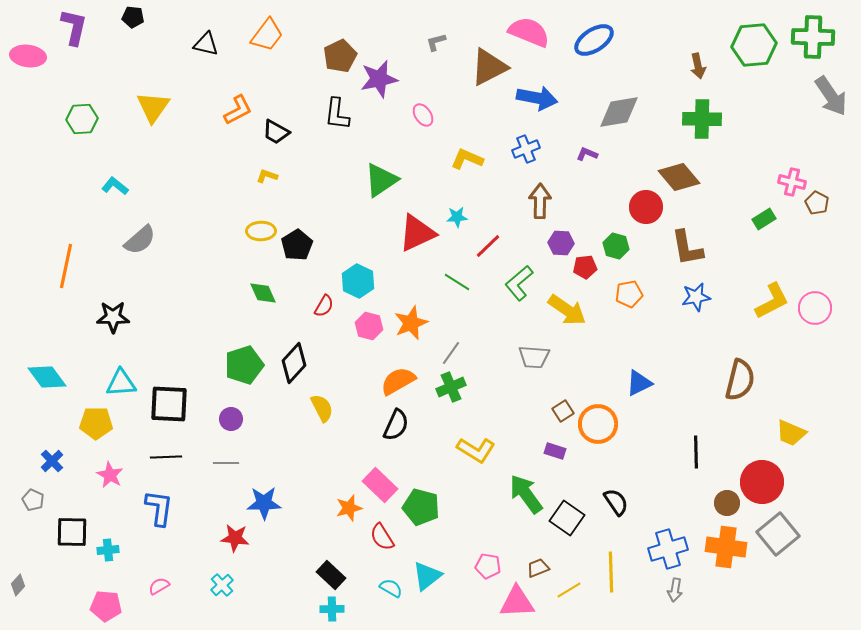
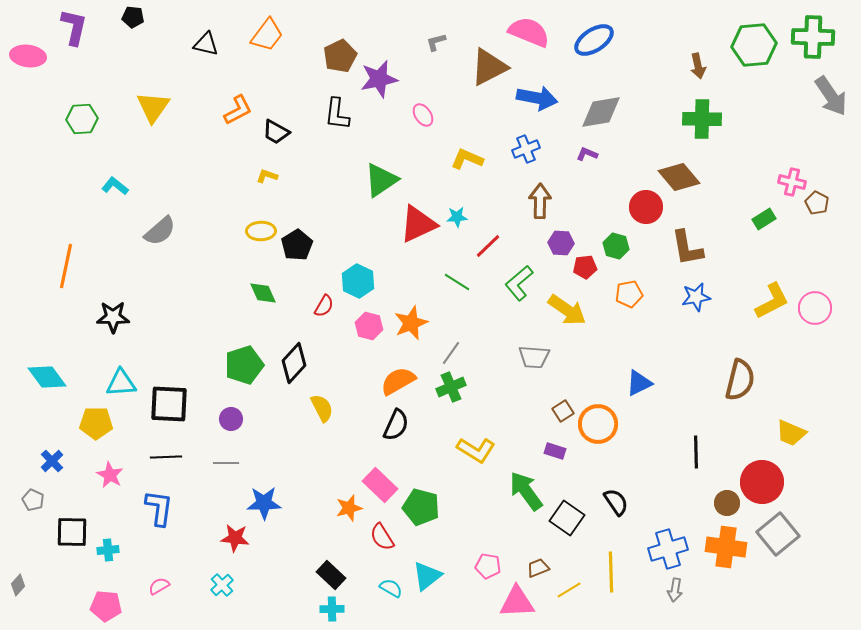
gray diamond at (619, 112): moved 18 px left
red triangle at (417, 233): moved 1 px right, 9 px up
gray semicircle at (140, 240): moved 20 px right, 9 px up
green arrow at (526, 494): moved 3 px up
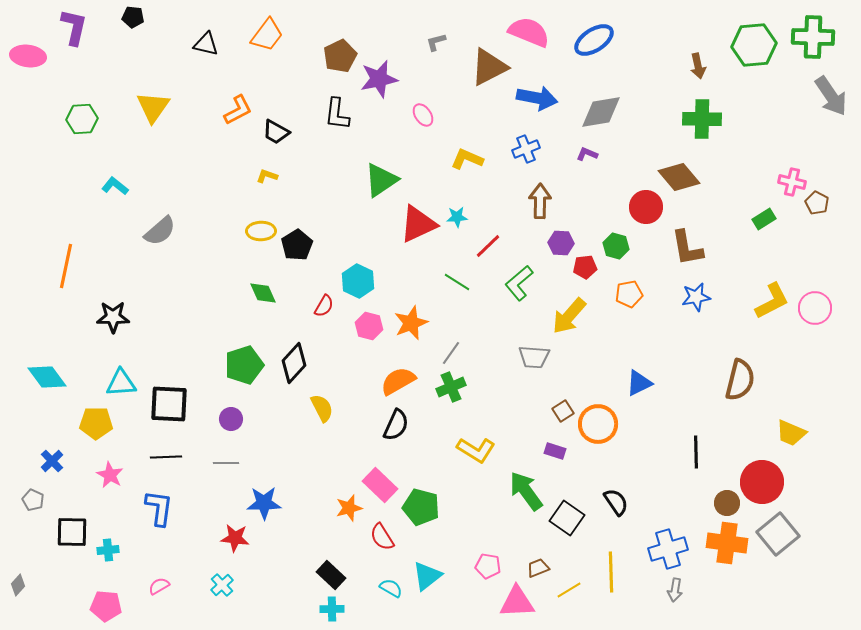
yellow arrow at (567, 310): moved 2 px right, 6 px down; rotated 96 degrees clockwise
orange cross at (726, 547): moved 1 px right, 4 px up
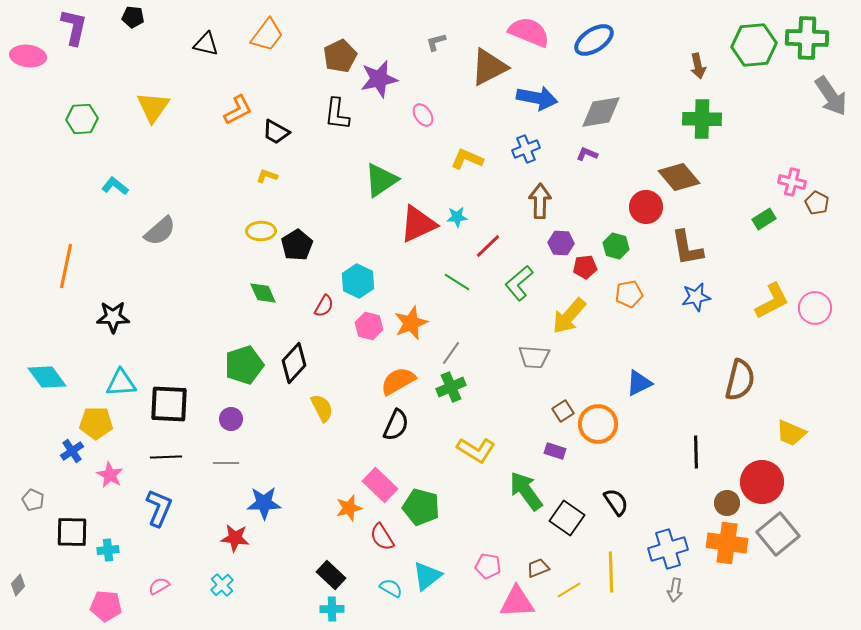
green cross at (813, 37): moved 6 px left, 1 px down
blue cross at (52, 461): moved 20 px right, 10 px up; rotated 10 degrees clockwise
blue L-shape at (159, 508): rotated 15 degrees clockwise
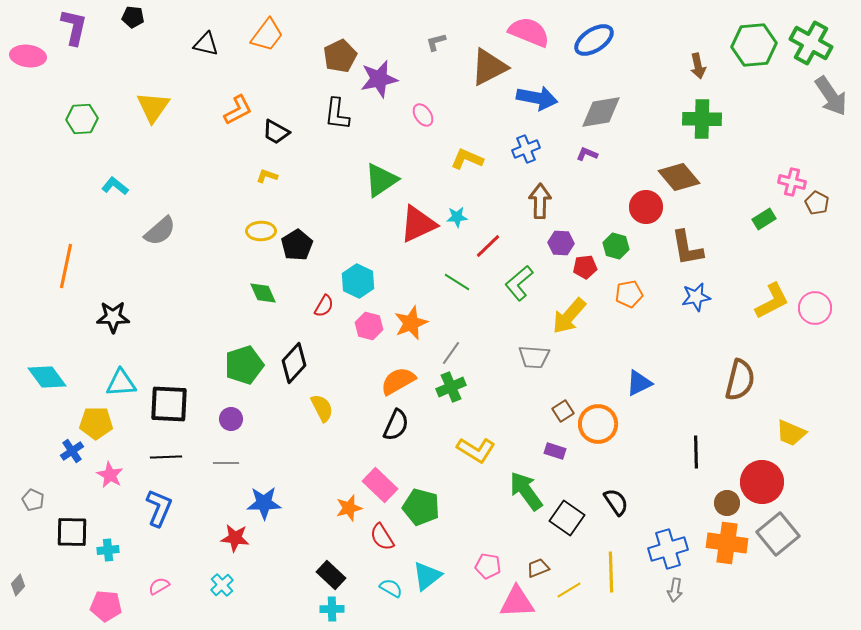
green cross at (807, 38): moved 4 px right, 5 px down; rotated 27 degrees clockwise
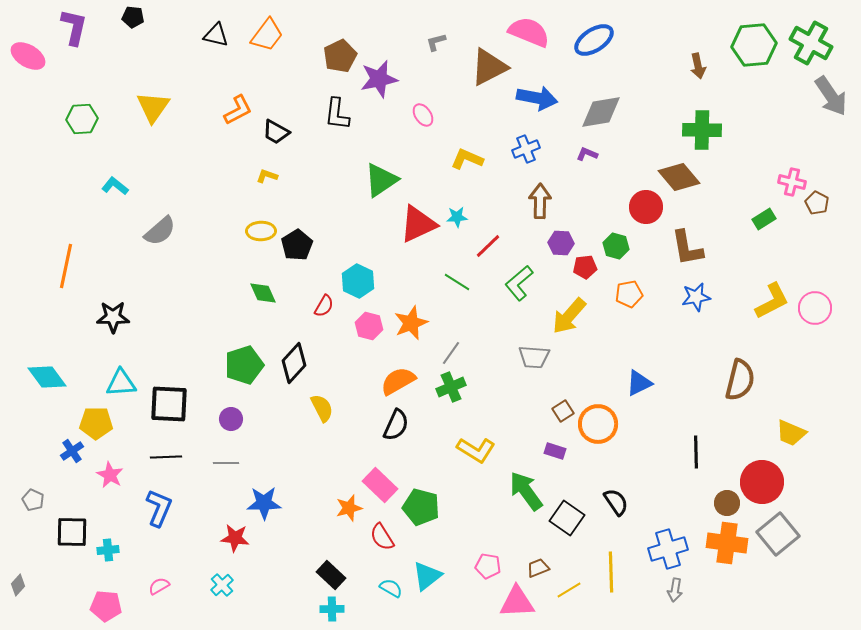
black triangle at (206, 44): moved 10 px right, 9 px up
pink ellipse at (28, 56): rotated 24 degrees clockwise
green cross at (702, 119): moved 11 px down
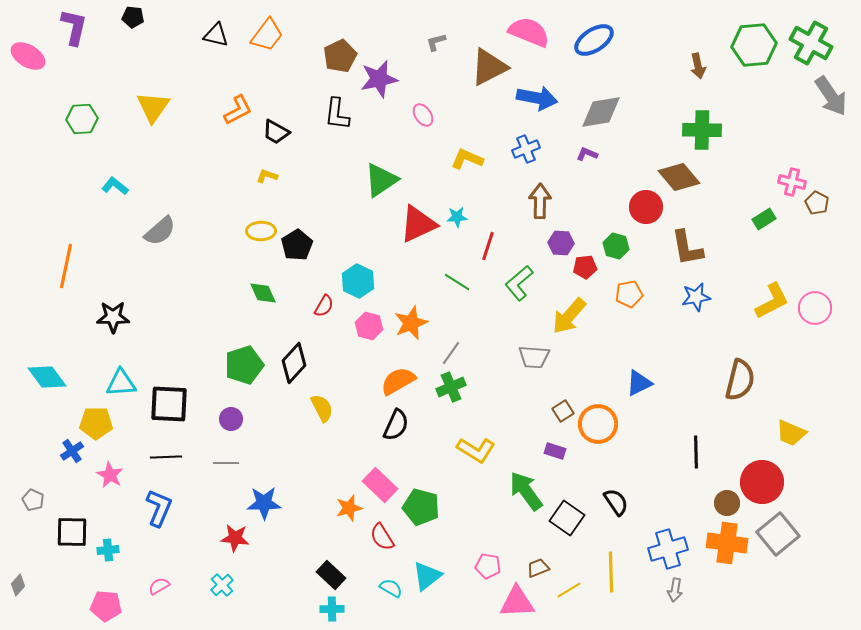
red line at (488, 246): rotated 28 degrees counterclockwise
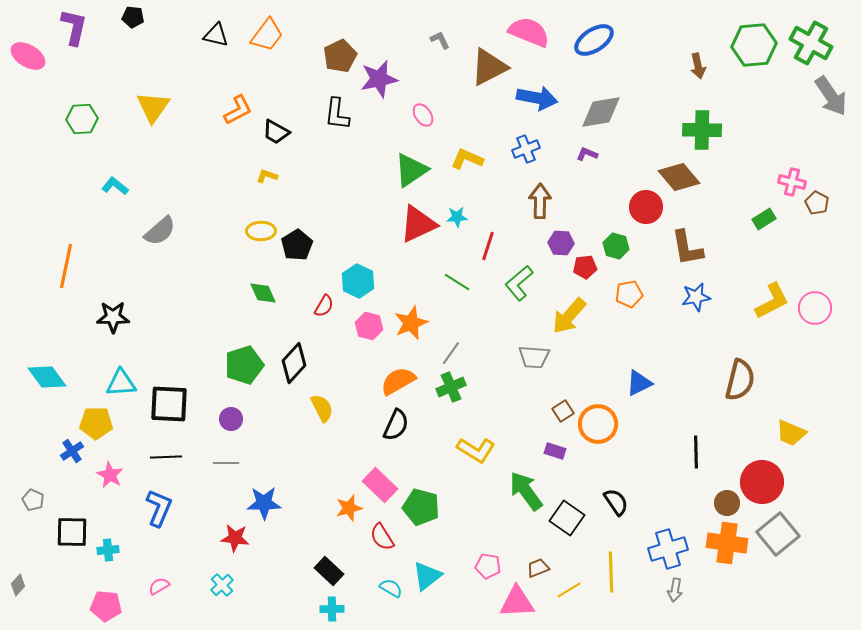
gray L-shape at (436, 42): moved 4 px right, 2 px up; rotated 80 degrees clockwise
green triangle at (381, 180): moved 30 px right, 10 px up
black rectangle at (331, 575): moved 2 px left, 4 px up
